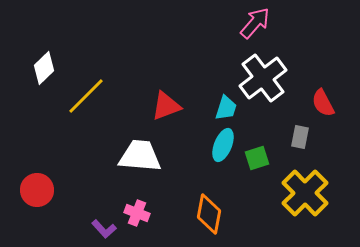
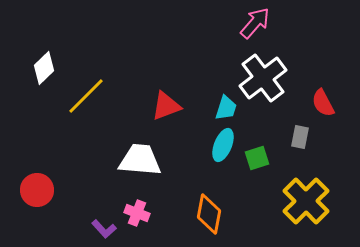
white trapezoid: moved 4 px down
yellow cross: moved 1 px right, 8 px down
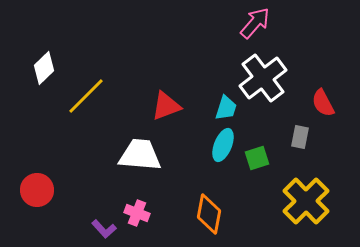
white trapezoid: moved 5 px up
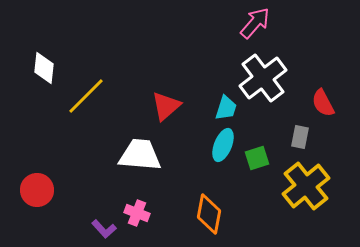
white diamond: rotated 40 degrees counterclockwise
red triangle: rotated 20 degrees counterclockwise
yellow cross: moved 15 px up; rotated 6 degrees clockwise
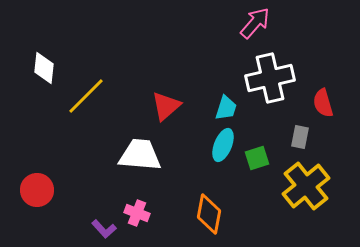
white cross: moved 7 px right; rotated 24 degrees clockwise
red semicircle: rotated 12 degrees clockwise
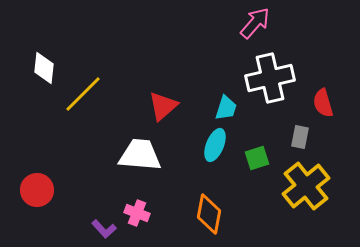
yellow line: moved 3 px left, 2 px up
red triangle: moved 3 px left
cyan ellipse: moved 8 px left
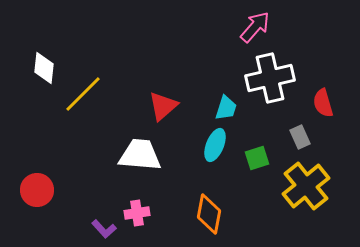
pink arrow: moved 4 px down
gray rectangle: rotated 35 degrees counterclockwise
pink cross: rotated 30 degrees counterclockwise
